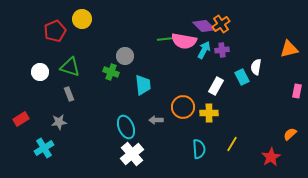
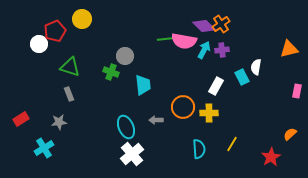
white circle: moved 1 px left, 28 px up
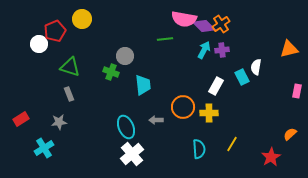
pink semicircle: moved 22 px up
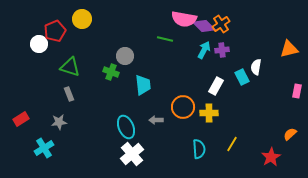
green line: rotated 21 degrees clockwise
